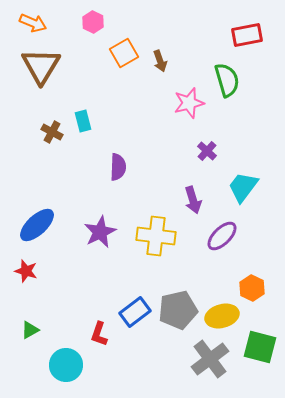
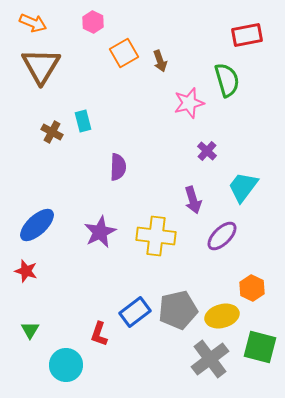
green triangle: rotated 30 degrees counterclockwise
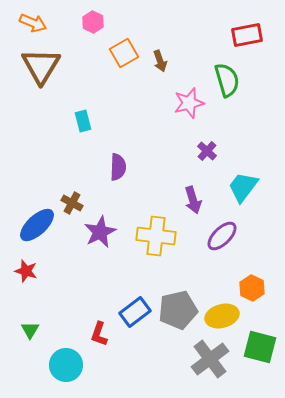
brown cross: moved 20 px right, 71 px down
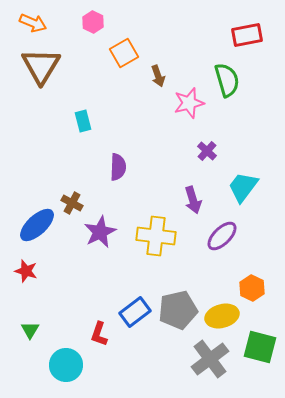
brown arrow: moved 2 px left, 15 px down
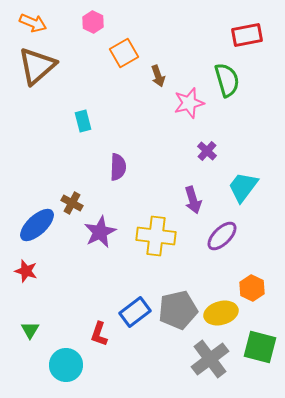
brown triangle: moved 4 px left; rotated 18 degrees clockwise
yellow ellipse: moved 1 px left, 3 px up
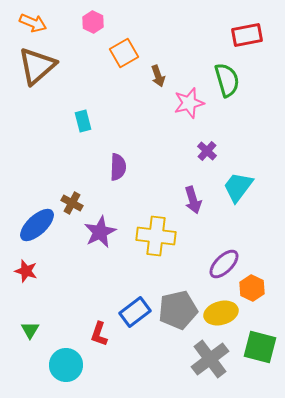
cyan trapezoid: moved 5 px left
purple ellipse: moved 2 px right, 28 px down
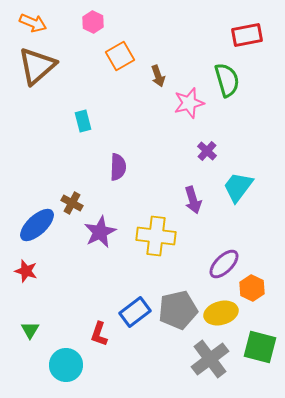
orange square: moved 4 px left, 3 px down
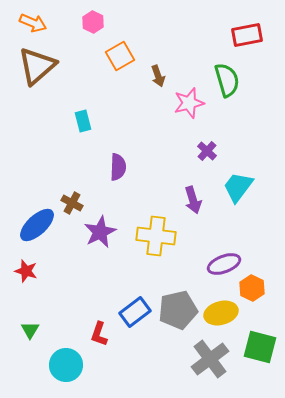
purple ellipse: rotated 24 degrees clockwise
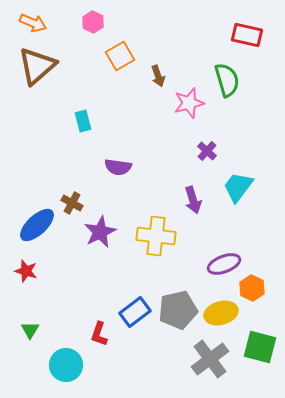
red rectangle: rotated 24 degrees clockwise
purple semicircle: rotated 96 degrees clockwise
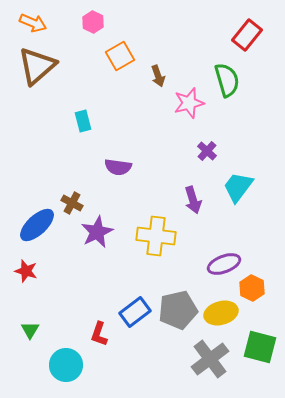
red rectangle: rotated 64 degrees counterclockwise
purple star: moved 3 px left
